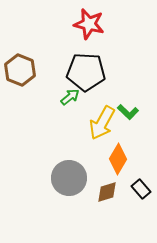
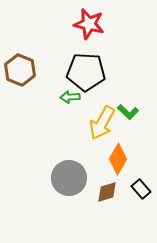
green arrow: rotated 144 degrees counterclockwise
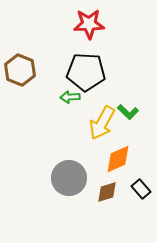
red star: rotated 16 degrees counterclockwise
orange diamond: rotated 36 degrees clockwise
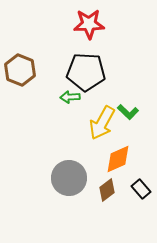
brown diamond: moved 2 px up; rotated 20 degrees counterclockwise
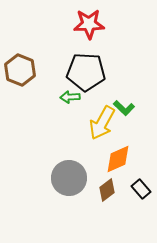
green L-shape: moved 4 px left, 4 px up
